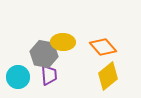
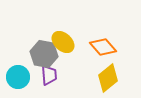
yellow ellipse: rotated 40 degrees clockwise
yellow diamond: moved 2 px down
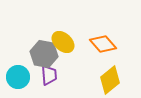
orange diamond: moved 3 px up
yellow diamond: moved 2 px right, 2 px down
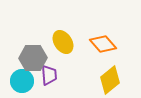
yellow ellipse: rotated 15 degrees clockwise
gray hexagon: moved 11 px left, 4 px down; rotated 12 degrees counterclockwise
cyan circle: moved 4 px right, 4 px down
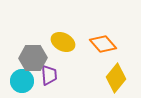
yellow ellipse: rotated 30 degrees counterclockwise
yellow diamond: moved 6 px right, 2 px up; rotated 12 degrees counterclockwise
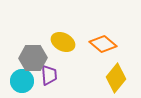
orange diamond: rotated 8 degrees counterclockwise
